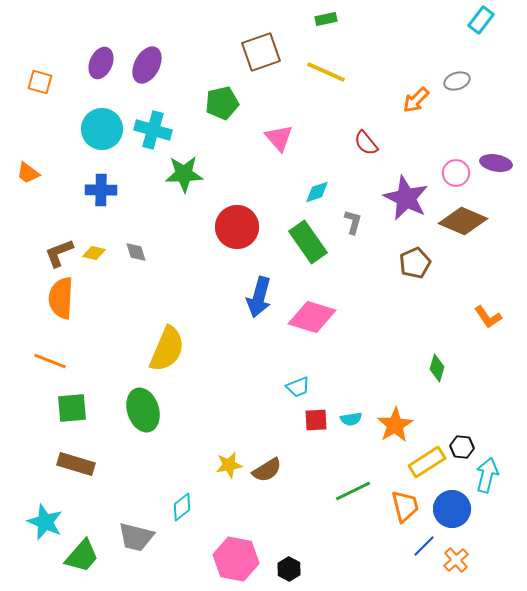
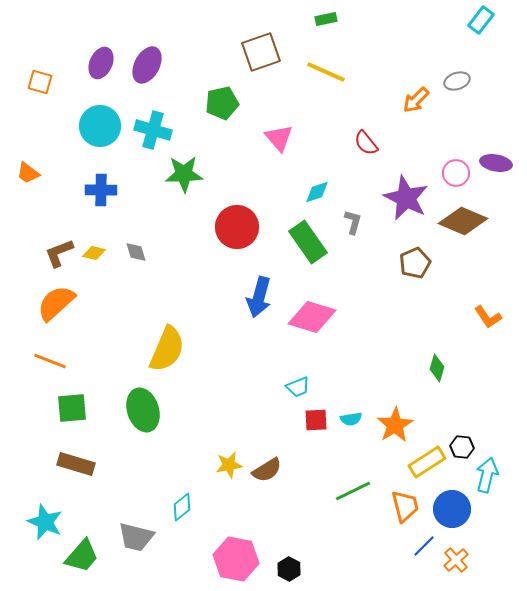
cyan circle at (102, 129): moved 2 px left, 3 px up
orange semicircle at (61, 298): moved 5 px left, 5 px down; rotated 45 degrees clockwise
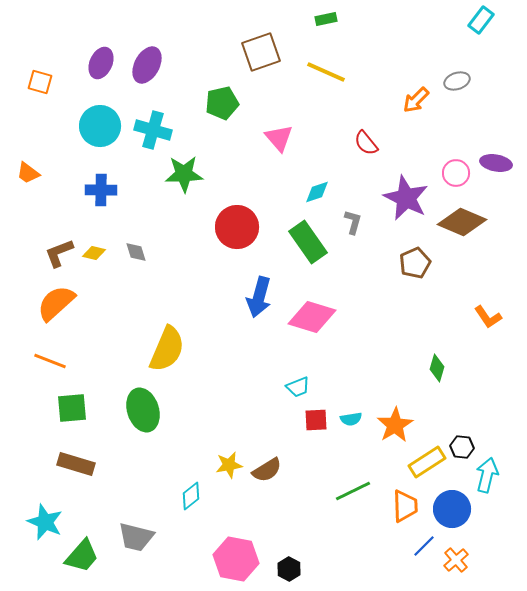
brown diamond at (463, 221): moved 1 px left, 1 px down
orange trapezoid at (405, 506): rotated 12 degrees clockwise
cyan diamond at (182, 507): moved 9 px right, 11 px up
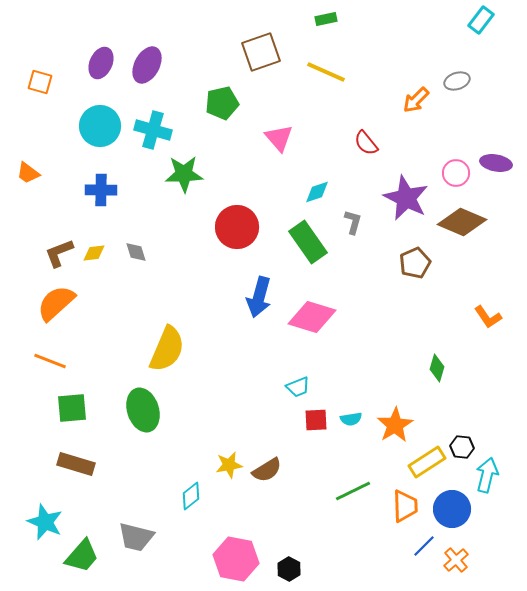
yellow diamond at (94, 253): rotated 20 degrees counterclockwise
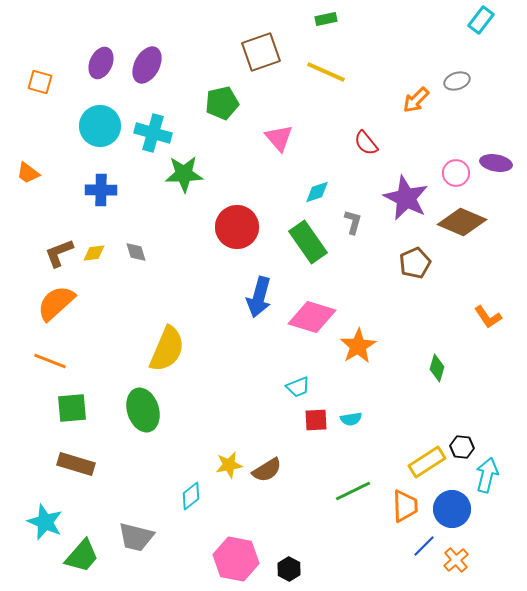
cyan cross at (153, 130): moved 3 px down
orange star at (395, 425): moved 37 px left, 79 px up
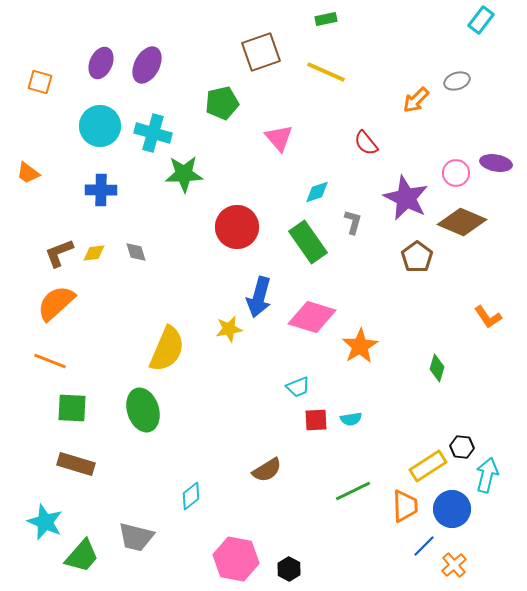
brown pentagon at (415, 263): moved 2 px right, 6 px up; rotated 12 degrees counterclockwise
orange star at (358, 346): moved 2 px right
green square at (72, 408): rotated 8 degrees clockwise
yellow rectangle at (427, 462): moved 1 px right, 4 px down
yellow star at (229, 465): moved 136 px up
orange cross at (456, 560): moved 2 px left, 5 px down
